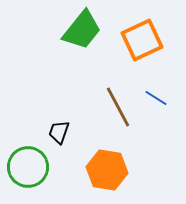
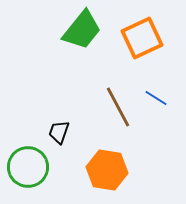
orange square: moved 2 px up
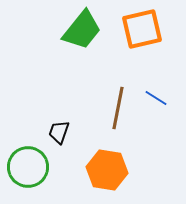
orange square: moved 9 px up; rotated 12 degrees clockwise
brown line: moved 1 px down; rotated 39 degrees clockwise
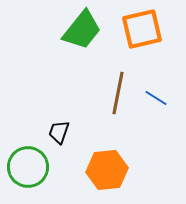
brown line: moved 15 px up
orange hexagon: rotated 15 degrees counterclockwise
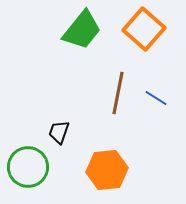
orange square: moved 2 px right; rotated 36 degrees counterclockwise
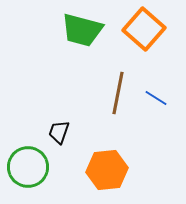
green trapezoid: rotated 66 degrees clockwise
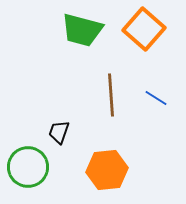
brown line: moved 7 px left, 2 px down; rotated 15 degrees counterclockwise
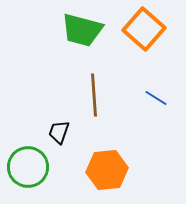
brown line: moved 17 px left
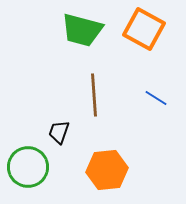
orange square: rotated 12 degrees counterclockwise
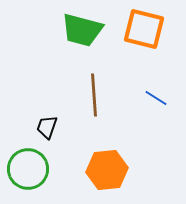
orange square: rotated 15 degrees counterclockwise
black trapezoid: moved 12 px left, 5 px up
green circle: moved 2 px down
